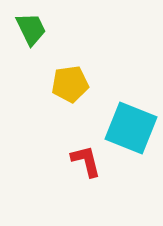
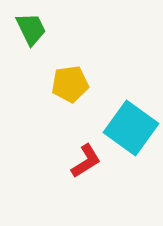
cyan square: rotated 14 degrees clockwise
red L-shape: rotated 72 degrees clockwise
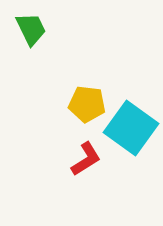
yellow pentagon: moved 17 px right, 20 px down; rotated 15 degrees clockwise
red L-shape: moved 2 px up
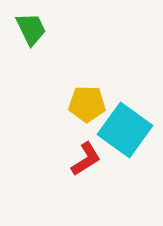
yellow pentagon: rotated 6 degrees counterclockwise
cyan square: moved 6 px left, 2 px down
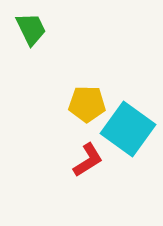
cyan square: moved 3 px right, 1 px up
red L-shape: moved 2 px right, 1 px down
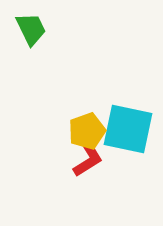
yellow pentagon: moved 27 px down; rotated 21 degrees counterclockwise
cyan square: rotated 24 degrees counterclockwise
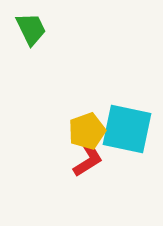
cyan square: moved 1 px left
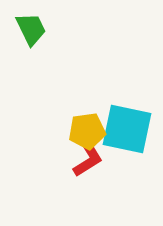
yellow pentagon: rotated 12 degrees clockwise
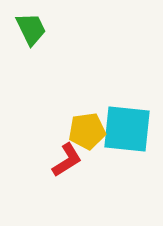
cyan square: rotated 6 degrees counterclockwise
red L-shape: moved 21 px left
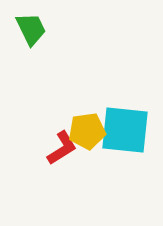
cyan square: moved 2 px left, 1 px down
red L-shape: moved 5 px left, 12 px up
